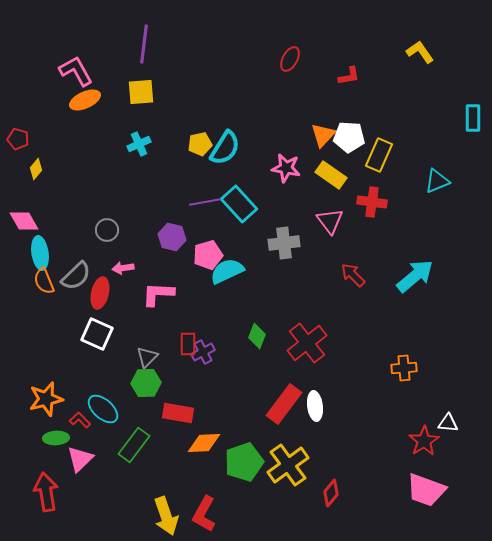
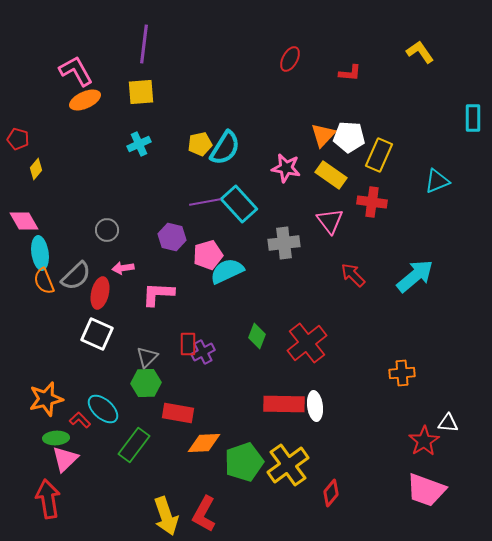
red L-shape at (349, 76): moved 1 px right, 3 px up; rotated 15 degrees clockwise
orange cross at (404, 368): moved 2 px left, 5 px down
red rectangle at (284, 404): rotated 54 degrees clockwise
pink triangle at (80, 459): moved 15 px left
red arrow at (46, 492): moved 2 px right, 7 px down
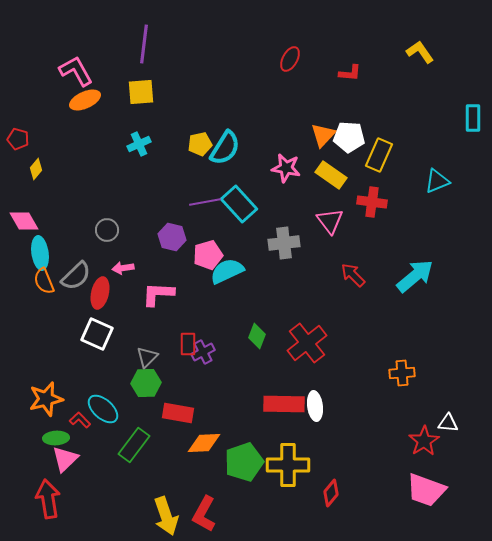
yellow cross at (288, 465): rotated 36 degrees clockwise
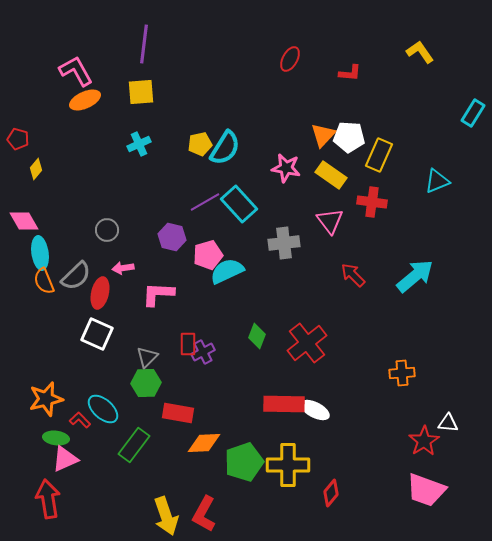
cyan rectangle at (473, 118): moved 5 px up; rotated 32 degrees clockwise
purple line at (205, 202): rotated 20 degrees counterclockwise
white ellipse at (315, 406): moved 4 px down; rotated 56 degrees counterclockwise
green ellipse at (56, 438): rotated 10 degrees clockwise
pink triangle at (65, 459): rotated 20 degrees clockwise
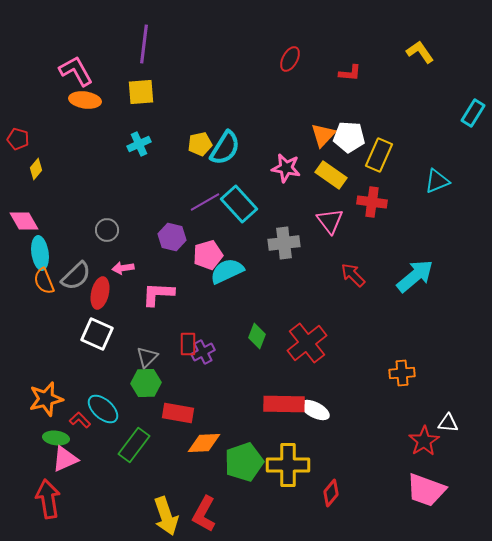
orange ellipse at (85, 100): rotated 32 degrees clockwise
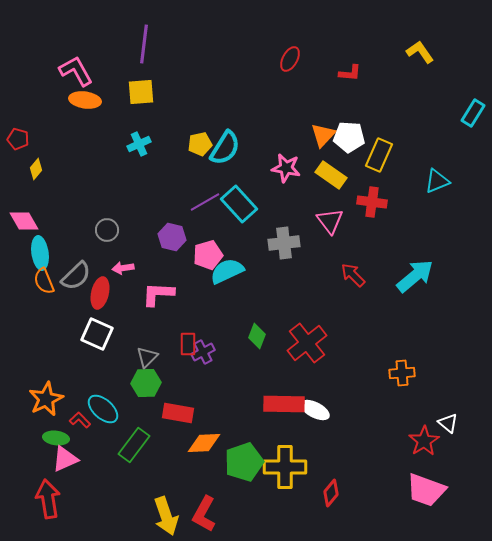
orange star at (46, 399): rotated 12 degrees counterclockwise
white triangle at (448, 423): rotated 35 degrees clockwise
yellow cross at (288, 465): moved 3 px left, 2 px down
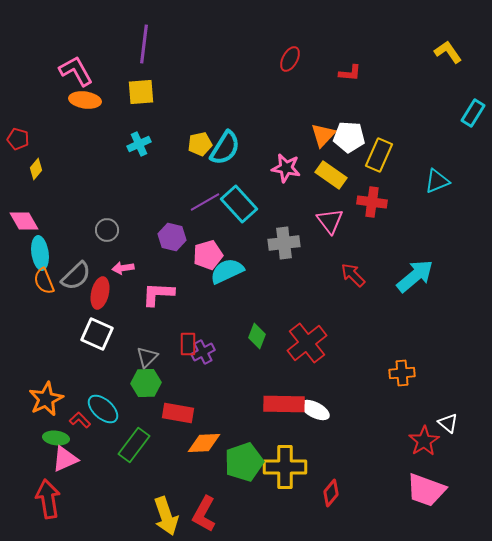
yellow L-shape at (420, 52): moved 28 px right
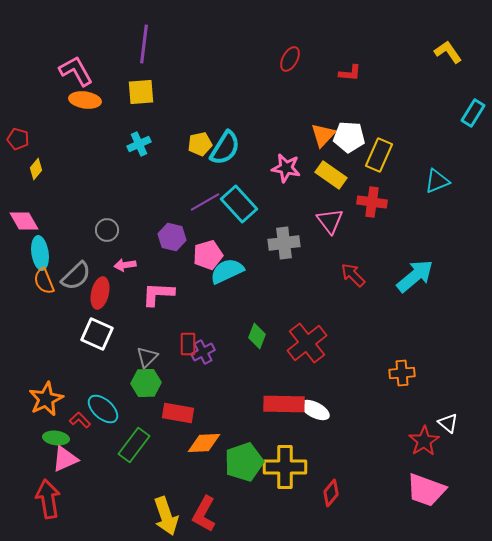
pink arrow at (123, 268): moved 2 px right, 3 px up
